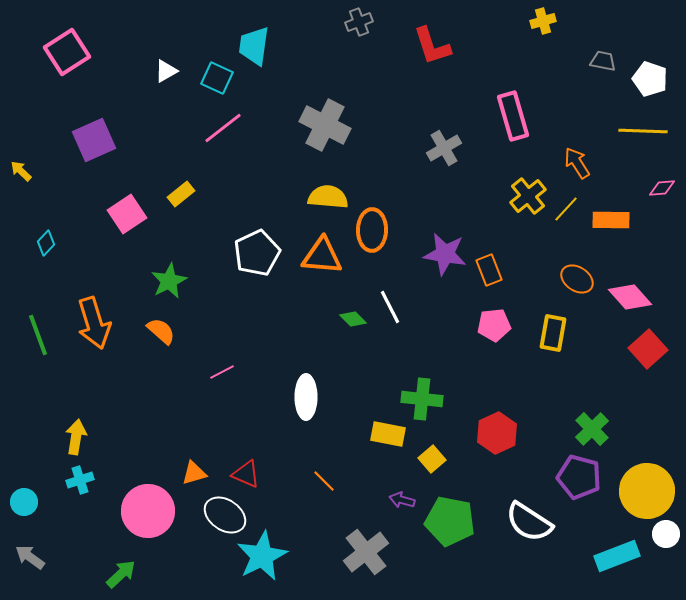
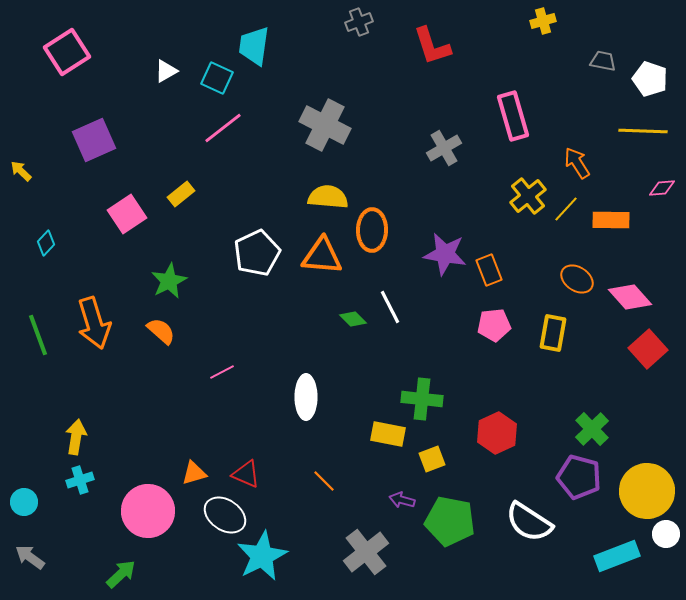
yellow square at (432, 459): rotated 20 degrees clockwise
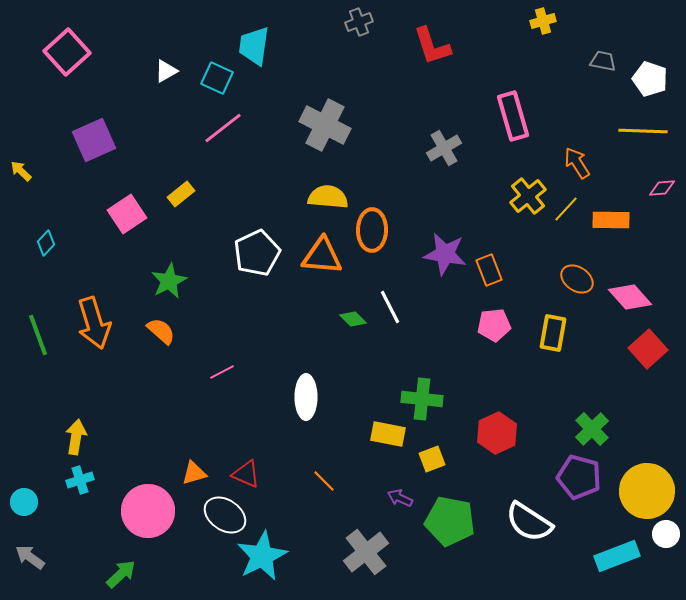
pink square at (67, 52): rotated 9 degrees counterclockwise
purple arrow at (402, 500): moved 2 px left, 2 px up; rotated 10 degrees clockwise
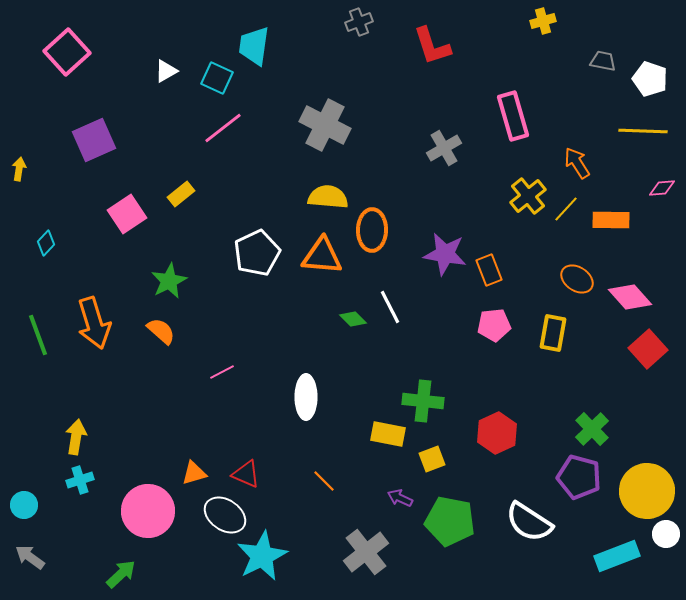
yellow arrow at (21, 171): moved 2 px left, 2 px up; rotated 55 degrees clockwise
green cross at (422, 399): moved 1 px right, 2 px down
cyan circle at (24, 502): moved 3 px down
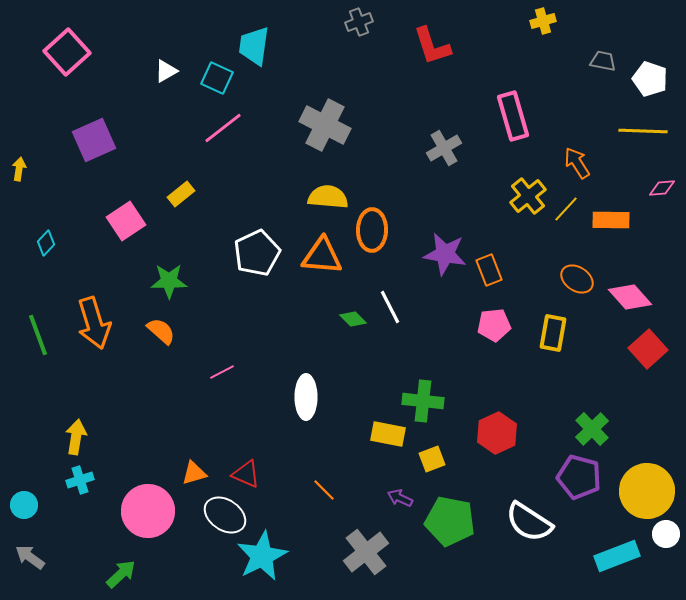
pink square at (127, 214): moved 1 px left, 7 px down
green star at (169, 281): rotated 27 degrees clockwise
orange line at (324, 481): moved 9 px down
